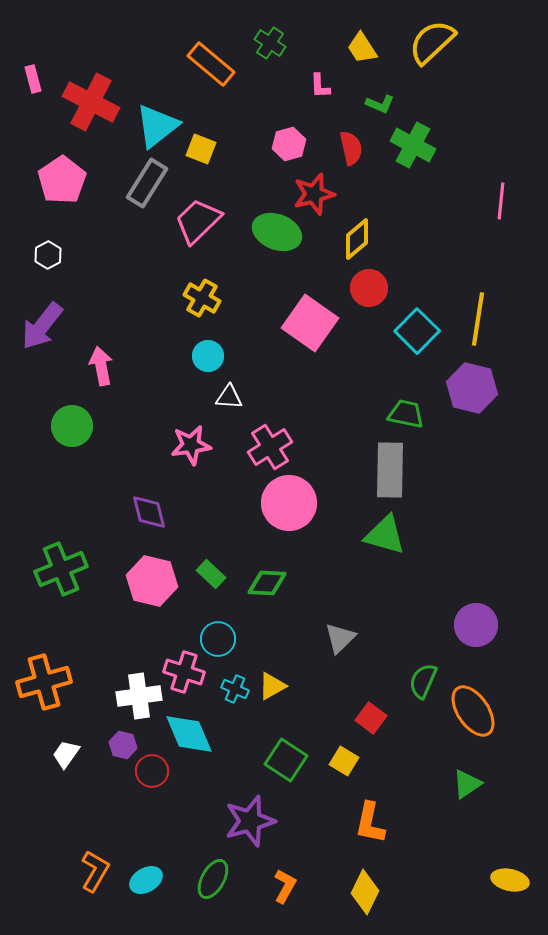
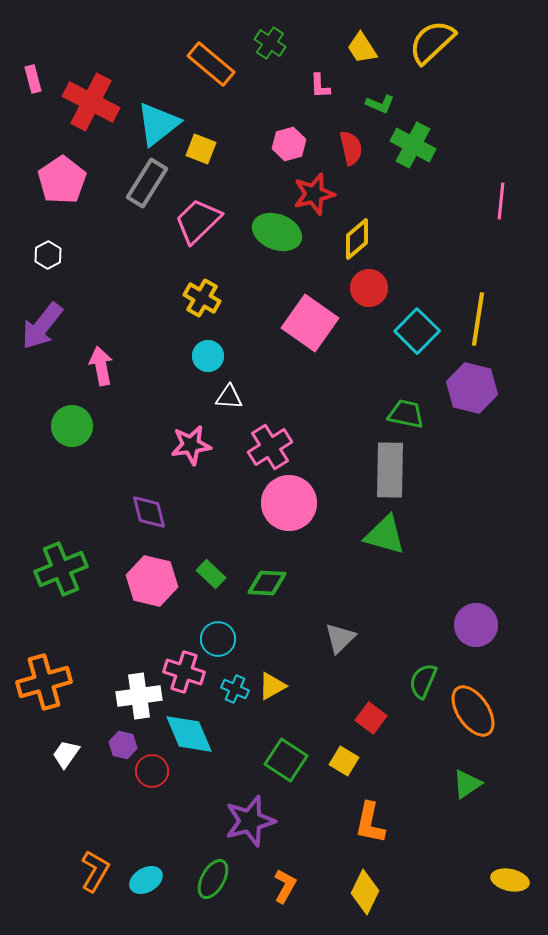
cyan triangle at (157, 126): moved 1 px right, 2 px up
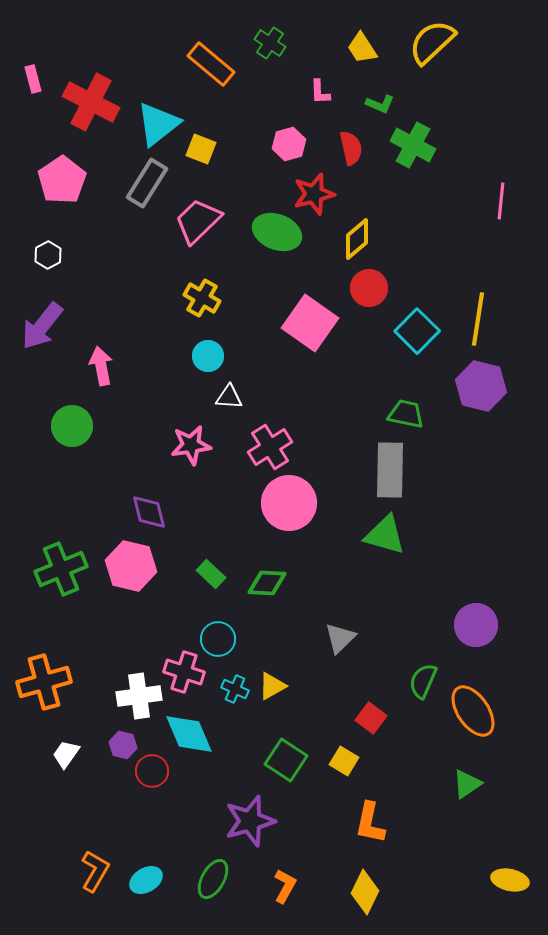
pink L-shape at (320, 86): moved 6 px down
purple hexagon at (472, 388): moved 9 px right, 2 px up
pink hexagon at (152, 581): moved 21 px left, 15 px up
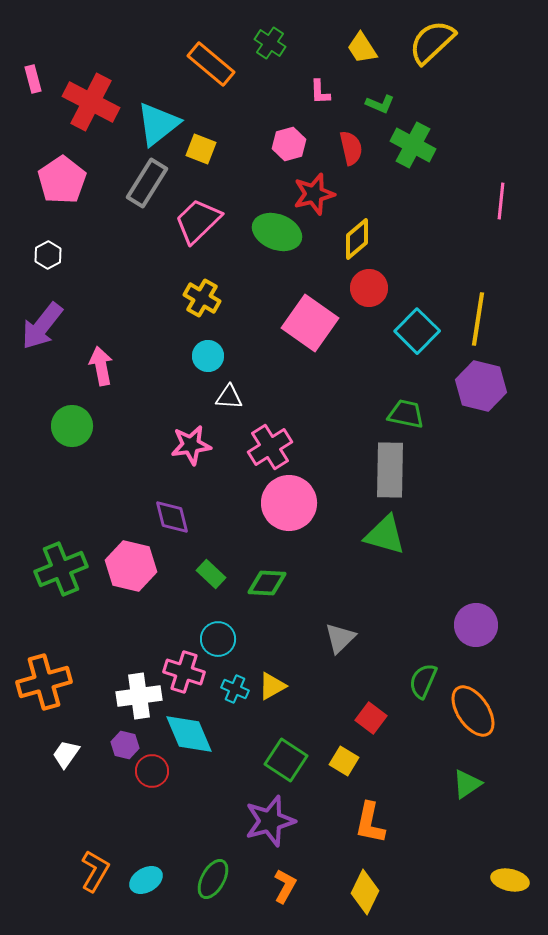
purple diamond at (149, 512): moved 23 px right, 5 px down
purple hexagon at (123, 745): moved 2 px right
purple star at (250, 821): moved 20 px right
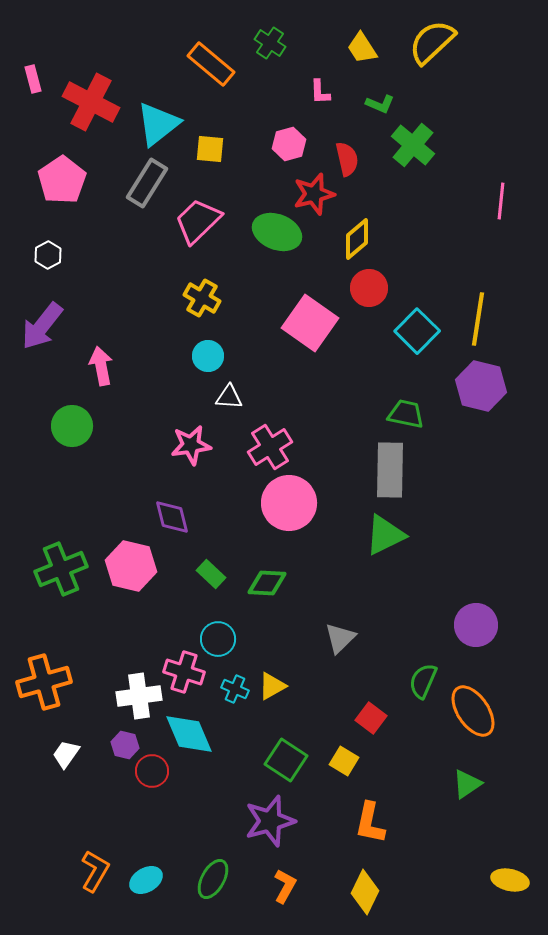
green cross at (413, 145): rotated 12 degrees clockwise
red semicircle at (351, 148): moved 4 px left, 11 px down
yellow square at (201, 149): moved 9 px right; rotated 16 degrees counterclockwise
green triangle at (385, 535): rotated 42 degrees counterclockwise
